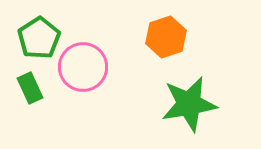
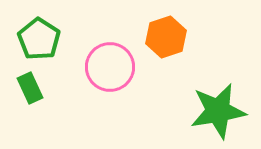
green pentagon: moved 1 px down; rotated 6 degrees counterclockwise
pink circle: moved 27 px right
green star: moved 29 px right, 7 px down
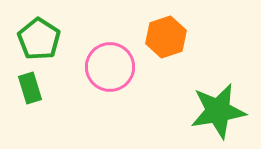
green rectangle: rotated 8 degrees clockwise
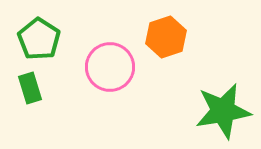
green star: moved 5 px right
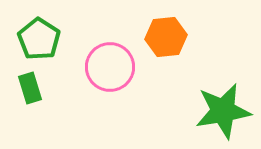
orange hexagon: rotated 12 degrees clockwise
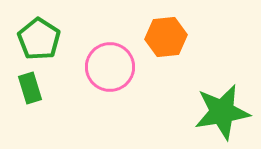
green star: moved 1 px left, 1 px down
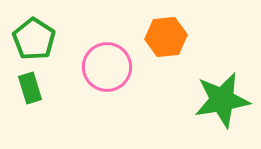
green pentagon: moved 5 px left
pink circle: moved 3 px left
green star: moved 12 px up
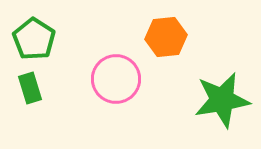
pink circle: moved 9 px right, 12 px down
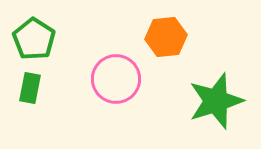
green rectangle: rotated 28 degrees clockwise
green star: moved 6 px left, 1 px down; rotated 8 degrees counterclockwise
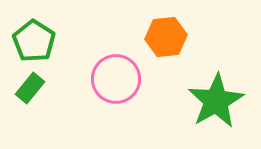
green pentagon: moved 2 px down
green rectangle: rotated 28 degrees clockwise
green star: rotated 12 degrees counterclockwise
